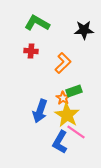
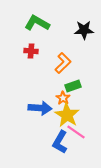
green rectangle: moved 1 px left, 5 px up
blue arrow: moved 3 px up; rotated 105 degrees counterclockwise
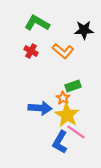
red cross: rotated 24 degrees clockwise
orange L-shape: moved 12 px up; rotated 85 degrees clockwise
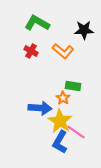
green rectangle: rotated 28 degrees clockwise
yellow star: moved 7 px left, 6 px down
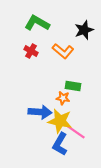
black star: rotated 18 degrees counterclockwise
orange star: rotated 24 degrees counterclockwise
blue arrow: moved 4 px down
yellow star: rotated 20 degrees counterclockwise
blue L-shape: moved 2 px down
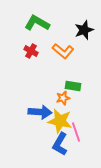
orange star: rotated 24 degrees counterclockwise
pink line: rotated 36 degrees clockwise
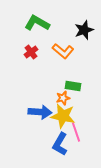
red cross: moved 1 px down; rotated 24 degrees clockwise
yellow star: moved 3 px right, 5 px up
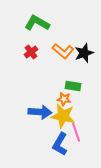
black star: moved 23 px down
orange star: moved 1 px right, 1 px down; rotated 24 degrees clockwise
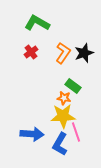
orange L-shape: moved 2 px down; rotated 95 degrees counterclockwise
green rectangle: rotated 28 degrees clockwise
orange star: moved 1 px up
blue arrow: moved 8 px left, 22 px down
yellow star: rotated 15 degrees counterclockwise
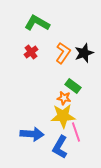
blue L-shape: moved 3 px down
